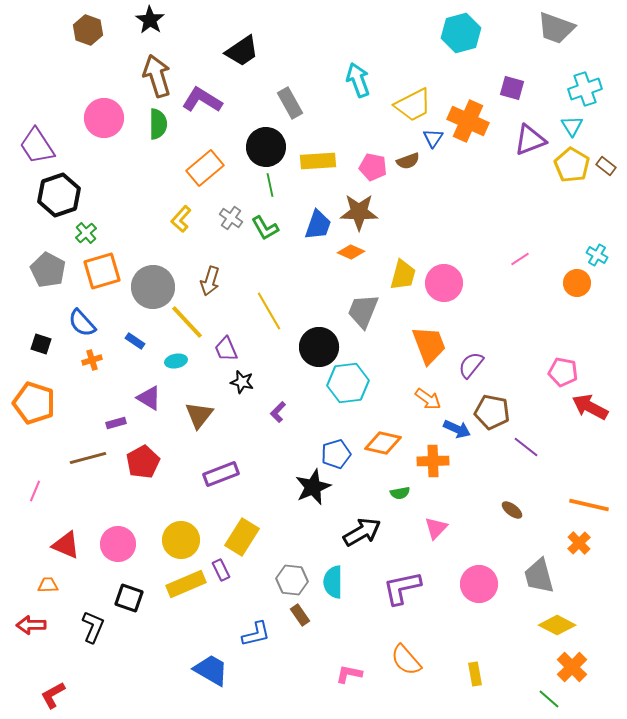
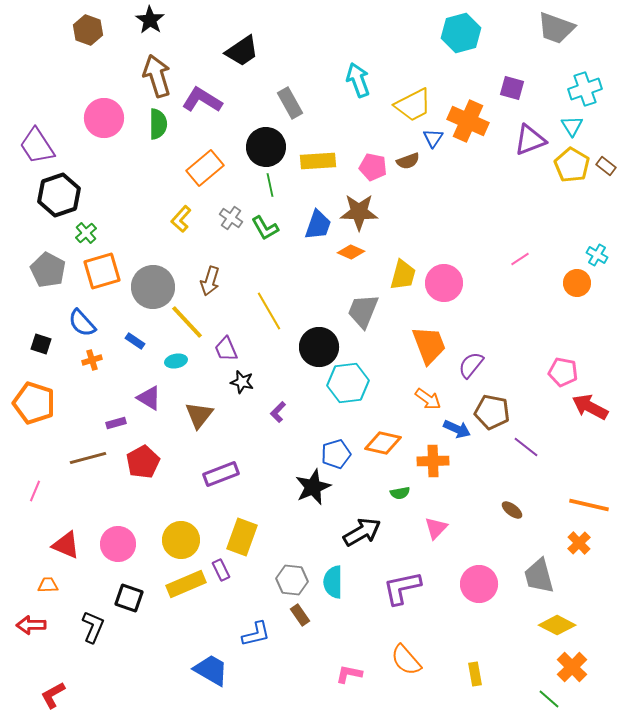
yellow rectangle at (242, 537): rotated 12 degrees counterclockwise
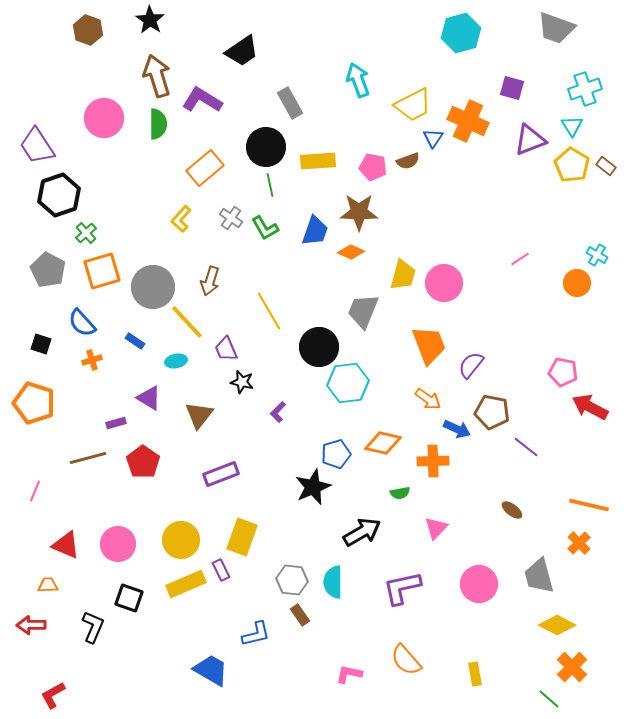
blue trapezoid at (318, 225): moved 3 px left, 6 px down
red pentagon at (143, 462): rotated 8 degrees counterclockwise
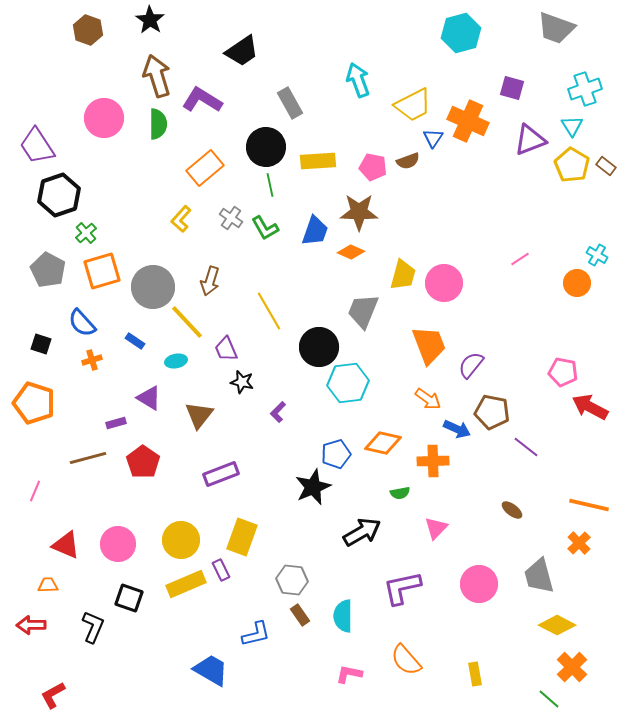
cyan semicircle at (333, 582): moved 10 px right, 34 px down
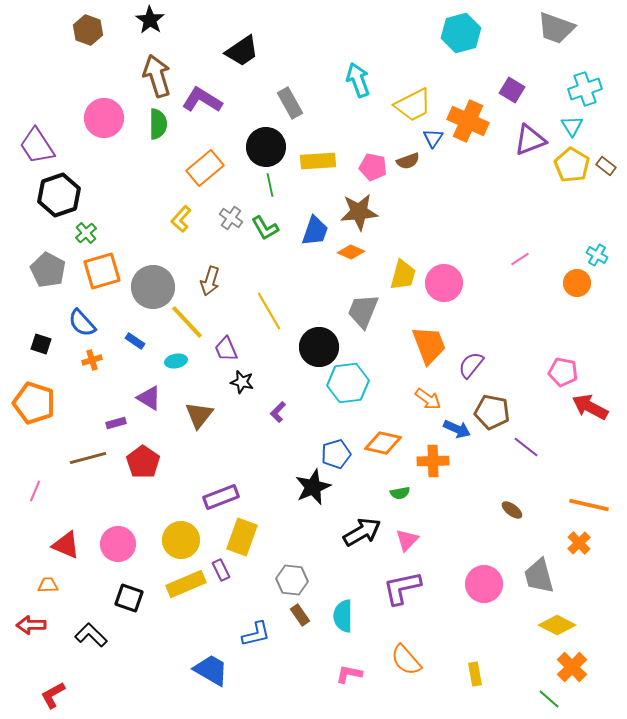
purple square at (512, 88): moved 2 px down; rotated 15 degrees clockwise
brown star at (359, 212): rotated 6 degrees counterclockwise
purple rectangle at (221, 474): moved 23 px down
pink triangle at (436, 528): moved 29 px left, 12 px down
pink circle at (479, 584): moved 5 px right
black L-shape at (93, 627): moved 2 px left, 8 px down; rotated 68 degrees counterclockwise
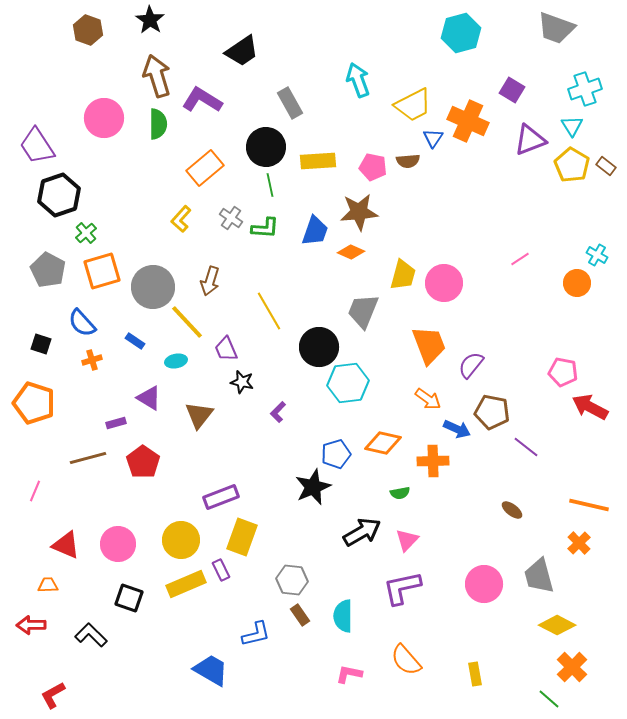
brown semicircle at (408, 161): rotated 15 degrees clockwise
green L-shape at (265, 228): rotated 56 degrees counterclockwise
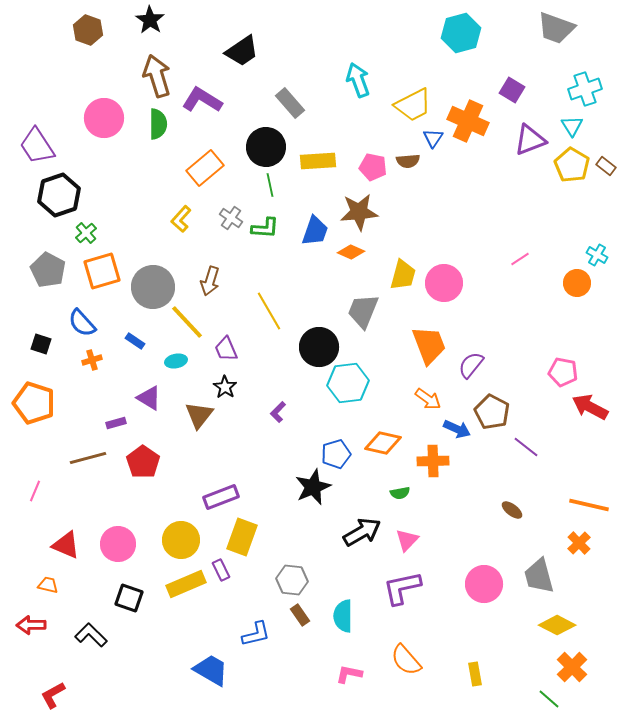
gray rectangle at (290, 103): rotated 12 degrees counterclockwise
black star at (242, 382): moved 17 px left, 5 px down; rotated 20 degrees clockwise
brown pentagon at (492, 412): rotated 16 degrees clockwise
orange trapezoid at (48, 585): rotated 15 degrees clockwise
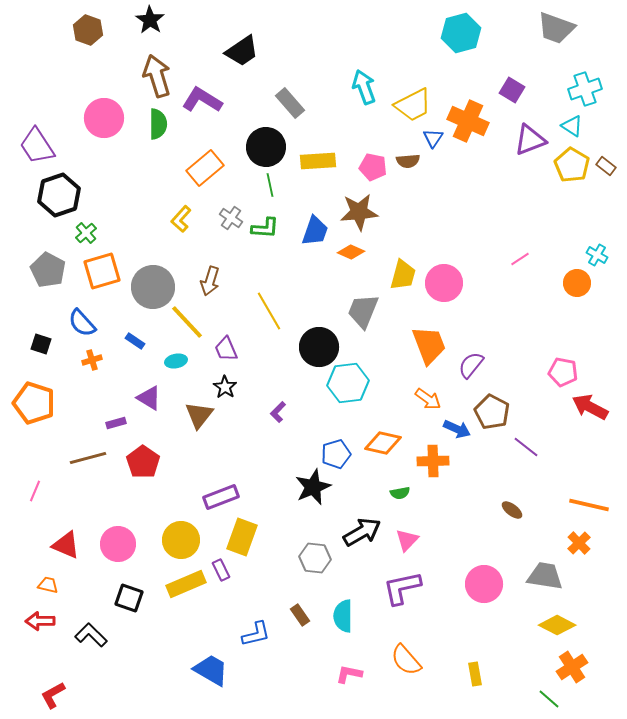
cyan arrow at (358, 80): moved 6 px right, 7 px down
cyan triangle at (572, 126): rotated 25 degrees counterclockwise
gray trapezoid at (539, 576): moved 6 px right; rotated 114 degrees clockwise
gray hexagon at (292, 580): moved 23 px right, 22 px up
red arrow at (31, 625): moved 9 px right, 4 px up
orange cross at (572, 667): rotated 12 degrees clockwise
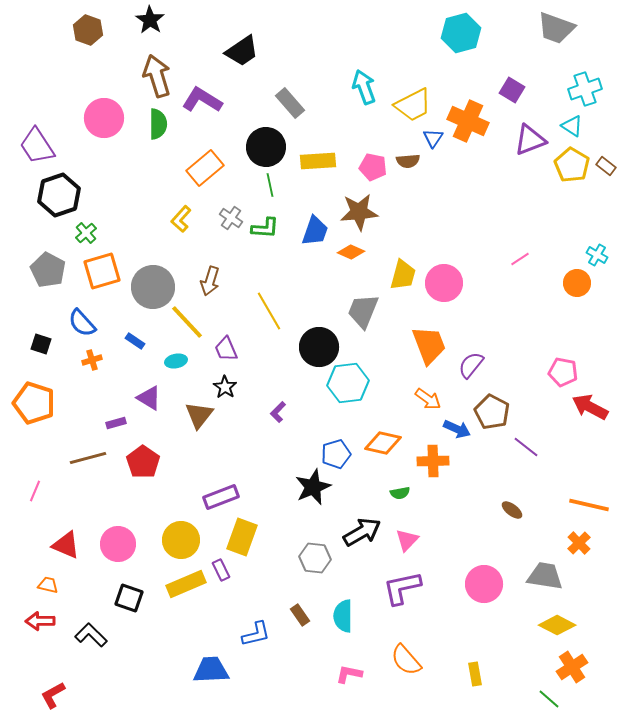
blue trapezoid at (211, 670): rotated 33 degrees counterclockwise
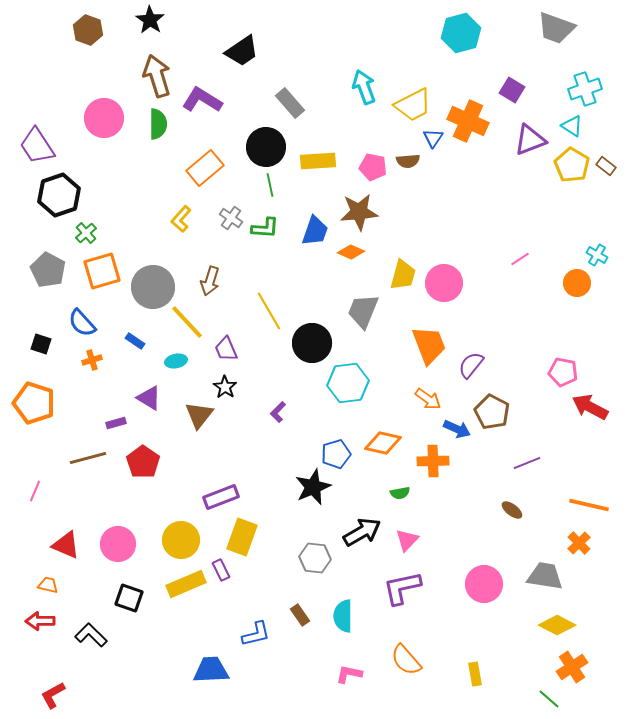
black circle at (319, 347): moved 7 px left, 4 px up
purple line at (526, 447): moved 1 px right, 16 px down; rotated 60 degrees counterclockwise
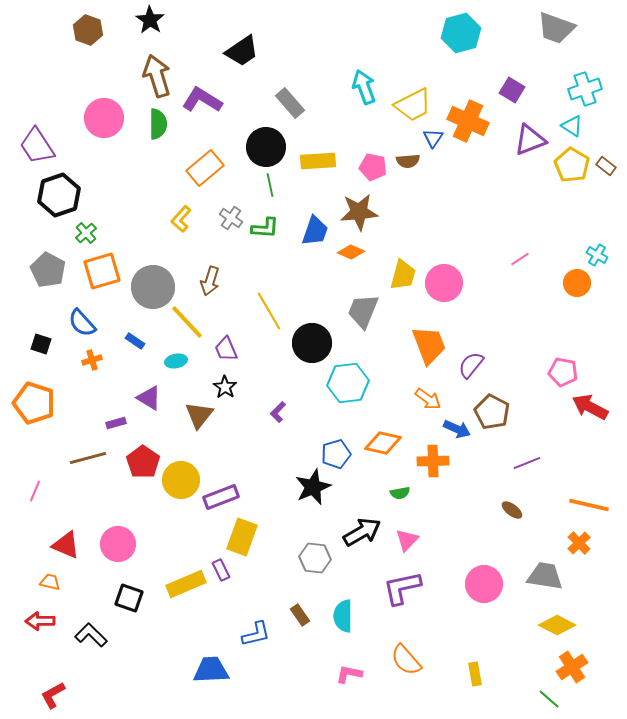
yellow circle at (181, 540): moved 60 px up
orange trapezoid at (48, 585): moved 2 px right, 3 px up
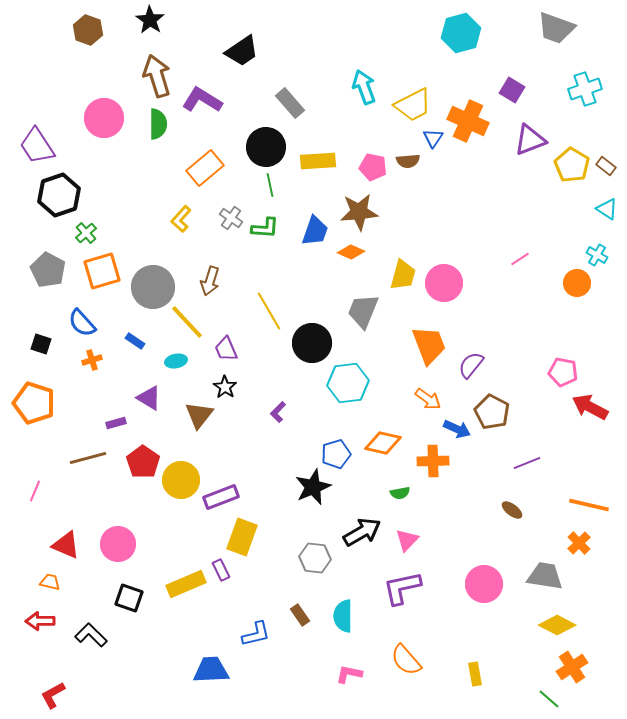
cyan triangle at (572, 126): moved 35 px right, 83 px down
